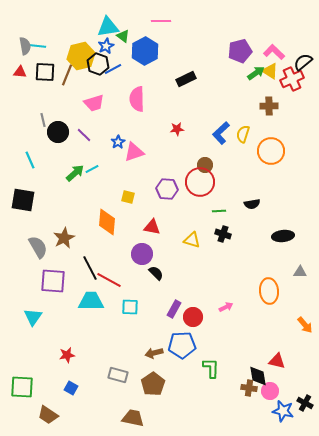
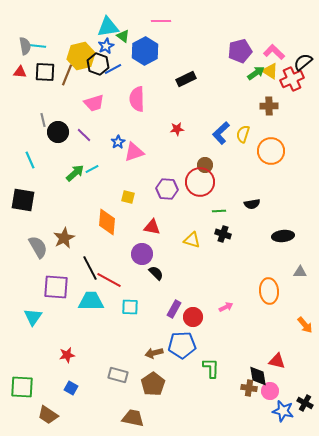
purple square at (53, 281): moved 3 px right, 6 px down
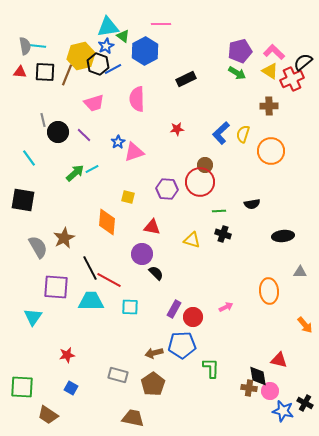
pink line at (161, 21): moved 3 px down
green arrow at (256, 73): moved 19 px left; rotated 66 degrees clockwise
cyan line at (30, 160): moved 1 px left, 2 px up; rotated 12 degrees counterclockwise
red triangle at (277, 361): moved 2 px right, 1 px up
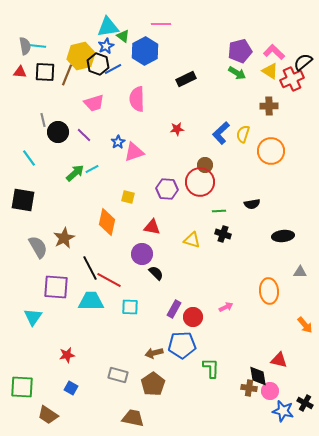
orange diamond at (107, 222): rotated 8 degrees clockwise
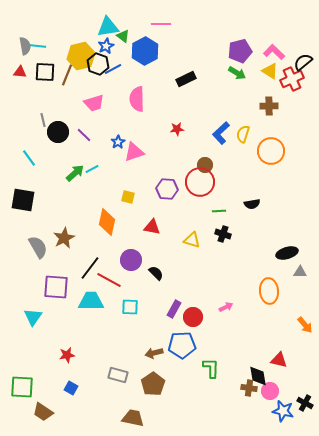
black ellipse at (283, 236): moved 4 px right, 17 px down; rotated 10 degrees counterclockwise
purple circle at (142, 254): moved 11 px left, 6 px down
black line at (90, 268): rotated 65 degrees clockwise
brown trapezoid at (48, 415): moved 5 px left, 3 px up
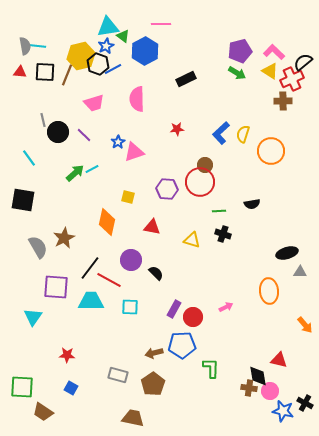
brown cross at (269, 106): moved 14 px right, 5 px up
red star at (67, 355): rotated 14 degrees clockwise
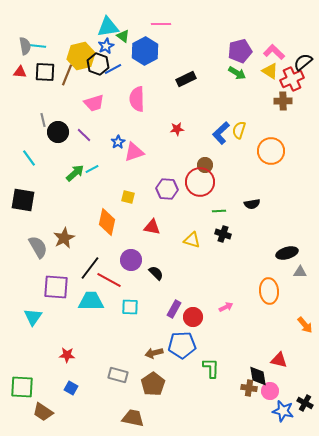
yellow semicircle at (243, 134): moved 4 px left, 4 px up
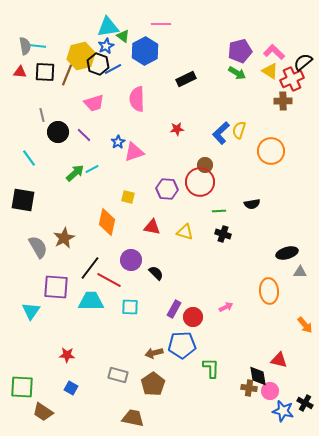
gray line at (43, 120): moved 1 px left, 5 px up
yellow triangle at (192, 240): moved 7 px left, 8 px up
cyan triangle at (33, 317): moved 2 px left, 6 px up
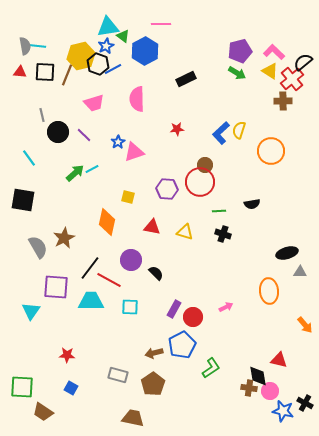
red cross at (292, 79): rotated 15 degrees counterclockwise
blue pentagon at (182, 345): rotated 24 degrees counterclockwise
green L-shape at (211, 368): rotated 55 degrees clockwise
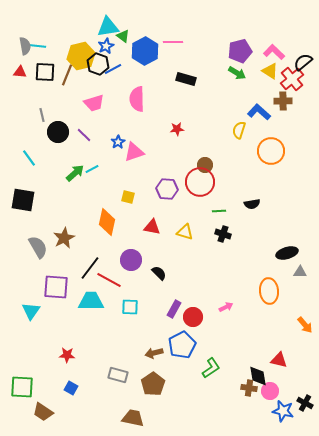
pink line at (161, 24): moved 12 px right, 18 px down
black rectangle at (186, 79): rotated 42 degrees clockwise
blue L-shape at (221, 133): moved 38 px right, 21 px up; rotated 85 degrees clockwise
black semicircle at (156, 273): moved 3 px right
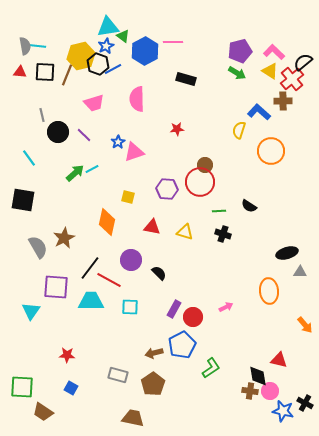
black semicircle at (252, 204): moved 3 px left, 2 px down; rotated 42 degrees clockwise
brown cross at (249, 388): moved 1 px right, 3 px down
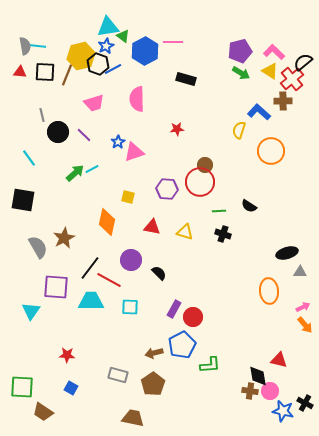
green arrow at (237, 73): moved 4 px right
pink arrow at (226, 307): moved 77 px right
green L-shape at (211, 368): moved 1 px left, 3 px up; rotated 30 degrees clockwise
